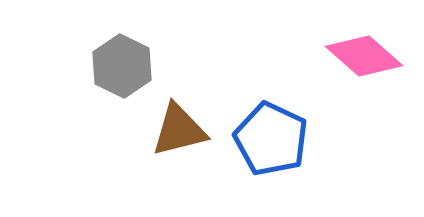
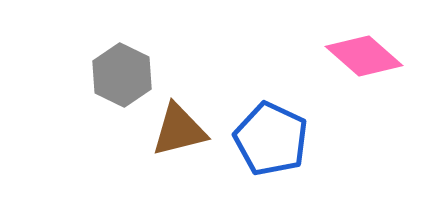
gray hexagon: moved 9 px down
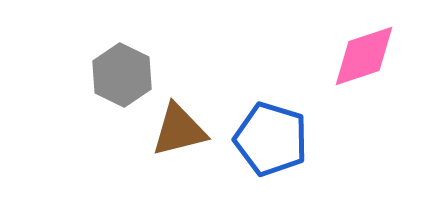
pink diamond: rotated 60 degrees counterclockwise
blue pentagon: rotated 8 degrees counterclockwise
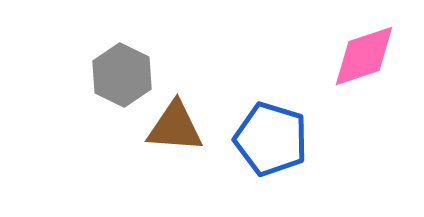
brown triangle: moved 4 px left, 3 px up; rotated 18 degrees clockwise
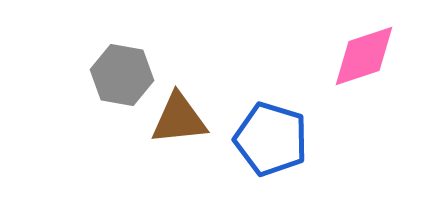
gray hexagon: rotated 16 degrees counterclockwise
brown triangle: moved 4 px right, 8 px up; rotated 10 degrees counterclockwise
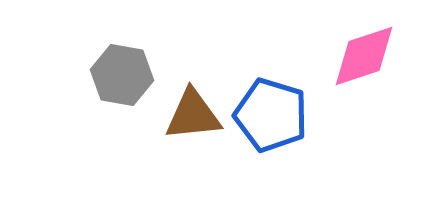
brown triangle: moved 14 px right, 4 px up
blue pentagon: moved 24 px up
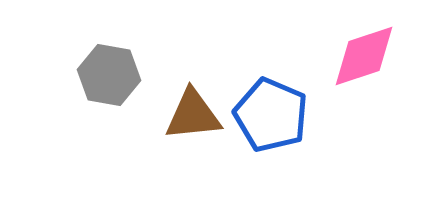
gray hexagon: moved 13 px left
blue pentagon: rotated 6 degrees clockwise
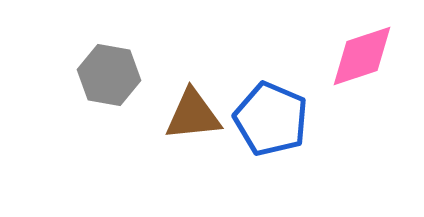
pink diamond: moved 2 px left
blue pentagon: moved 4 px down
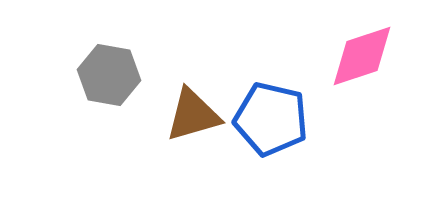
brown triangle: rotated 10 degrees counterclockwise
blue pentagon: rotated 10 degrees counterclockwise
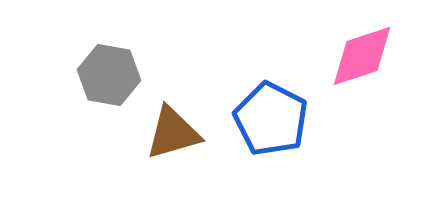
brown triangle: moved 20 px left, 18 px down
blue pentagon: rotated 14 degrees clockwise
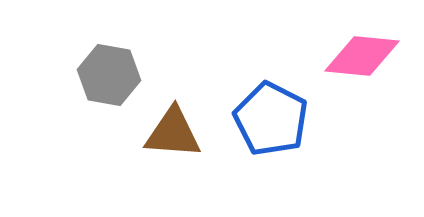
pink diamond: rotated 24 degrees clockwise
brown triangle: rotated 20 degrees clockwise
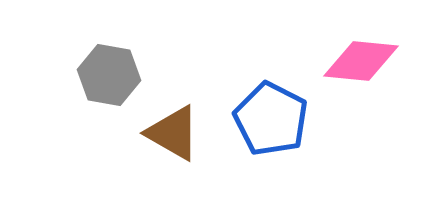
pink diamond: moved 1 px left, 5 px down
brown triangle: rotated 26 degrees clockwise
